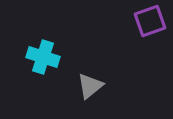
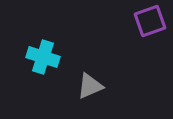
gray triangle: rotated 16 degrees clockwise
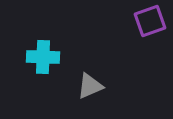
cyan cross: rotated 16 degrees counterclockwise
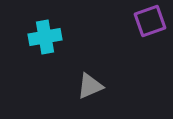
cyan cross: moved 2 px right, 20 px up; rotated 12 degrees counterclockwise
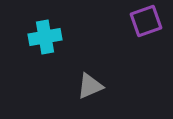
purple square: moved 4 px left
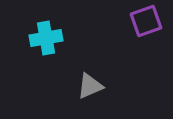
cyan cross: moved 1 px right, 1 px down
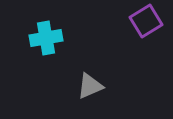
purple square: rotated 12 degrees counterclockwise
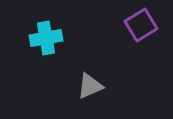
purple square: moved 5 px left, 4 px down
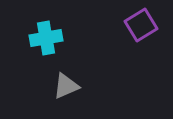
gray triangle: moved 24 px left
